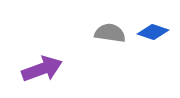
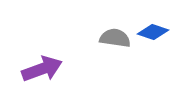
gray semicircle: moved 5 px right, 5 px down
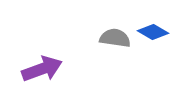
blue diamond: rotated 12 degrees clockwise
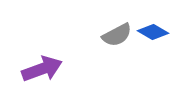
gray semicircle: moved 2 px right, 3 px up; rotated 144 degrees clockwise
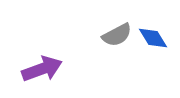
blue diamond: moved 6 px down; rotated 28 degrees clockwise
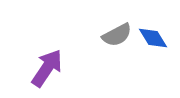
purple arrow: moved 5 px right, 1 px up; rotated 36 degrees counterclockwise
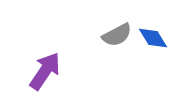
purple arrow: moved 2 px left, 3 px down
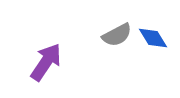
purple arrow: moved 1 px right, 9 px up
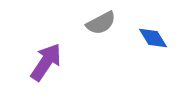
gray semicircle: moved 16 px left, 12 px up
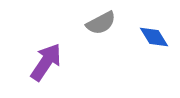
blue diamond: moved 1 px right, 1 px up
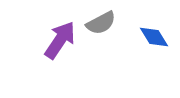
purple arrow: moved 14 px right, 22 px up
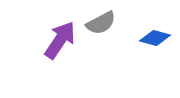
blue diamond: moved 1 px right, 1 px down; rotated 44 degrees counterclockwise
